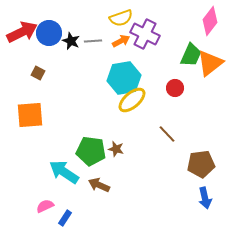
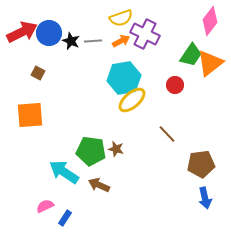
green trapezoid: rotated 10 degrees clockwise
red circle: moved 3 px up
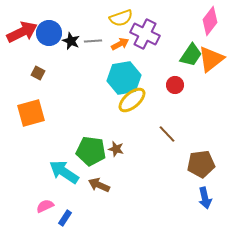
orange arrow: moved 1 px left, 3 px down
orange triangle: moved 1 px right, 4 px up
orange square: moved 1 px right, 2 px up; rotated 12 degrees counterclockwise
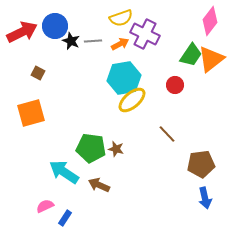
blue circle: moved 6 px right, 7 px up
green pentagon: moved 3 px up
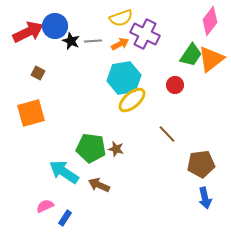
red arrow: moved 6 px right
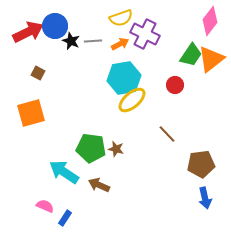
pink semicircle: rotated 48 degrees clockwise
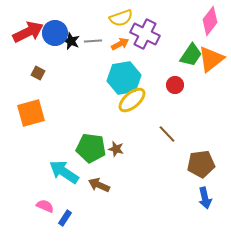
blue circle: moved 7 px down
